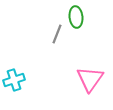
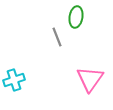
green ellipse: rotated 15 degrees clockwise
gray line: moved 3 px down; rotated 42 degrees counterclockwise
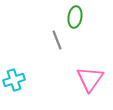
green ellipse: moved 1 px left
gray line: moved 3 px down
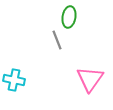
green ellipse: moved 6 px left
cyan cross: rotated 30 degrees clockwise
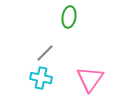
gray line: moved 12 px left, 13 px down; rotated 66 degrees clockwise
cyan cross: moved 27 px right, 2 px up
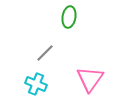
cyan cross: moved 5 px left, 6 px down; rotated 10 degrees clockwise
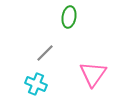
pink triangle: moved 3 px right, 5 px up
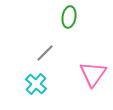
cyan cross: rotated 20 degrees clockwise
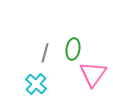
green ellipse: moved 4 px right, 32 px down
gray line: rotated 30 degrees counterclockwise
